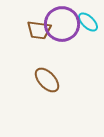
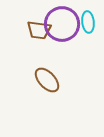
cyan ellipse: rotated 40 degrees clockwise
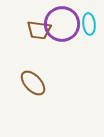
cyan ellipse: moved 1 px right, 2 px down
brown ellipse: moved 14 px left, 3 px down
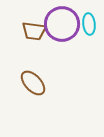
brown trapezoid: moved 5 px left, 1 px down
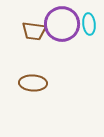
brown ellipse: rotated 44 degrees counterclockwise
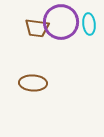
purple circle: moved 1 px left, 2 px up
brown trapezoid: moved 3 px right, 3 px up
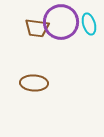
cyan ellipse: rotated 10 degrees counterclockwise
brown ellipse: moved 1 px right
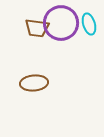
purple circle: moved 1 px down
brown ellipse: rotated 8 degrees counterclockwise
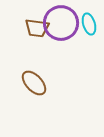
brown ellipse: rotated 52 degrees clockwise
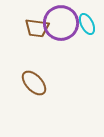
cyan ellipse: moved 2 px left; rotated 10 degrees counterclockwise
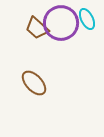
cyan ellipse: moved 5 px up
brown trapezoid: rotated 35 degrees clockwise
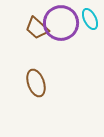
cyan ellipse: moved 3 px right
brown ellipse: moved 2 px right; rotated 24 degrees clockwise
